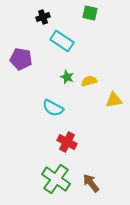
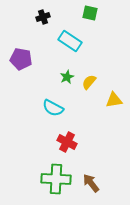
cyan rectangle: moved 8 px right
green star: rotated 24 degrees clockwise
yellow semicircle: moved 1 px down; rotated 35 degrees counterclockwise
green cross: rotated 32 degrees counterclockwise
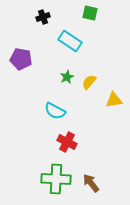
cyan semicircle: moved 2 px right, 3 px down
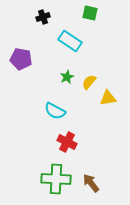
yellow triangle: moved 6 px left, 2 px up
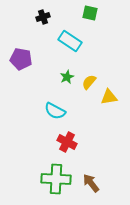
yellow triangle: moved 1 px right, 1 px up
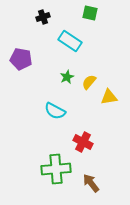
red cross: moved 16 px right
green cross: moved 10 px up; rotated 8 degrees counterclockwise
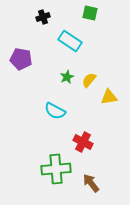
yellow semicircle: moved 2 px up
